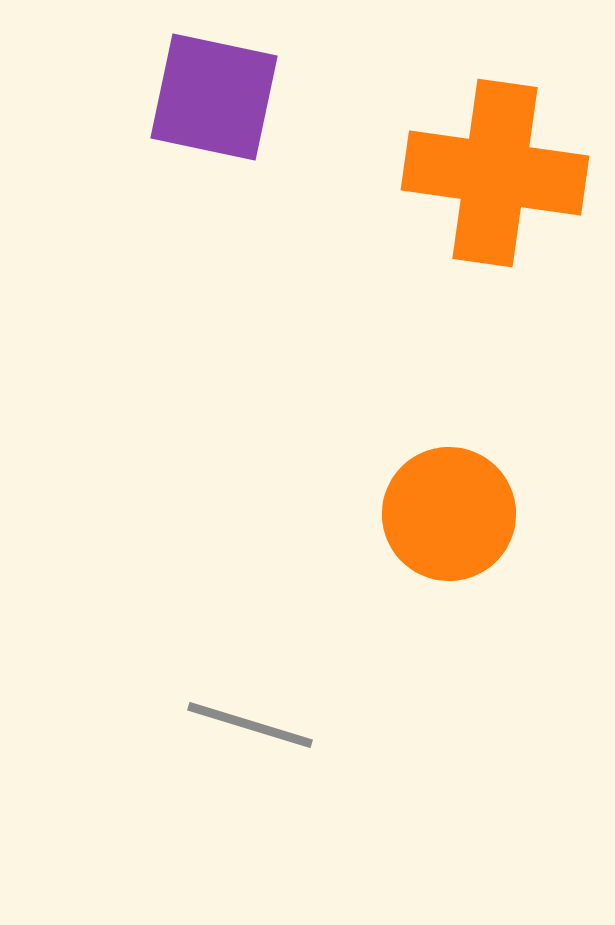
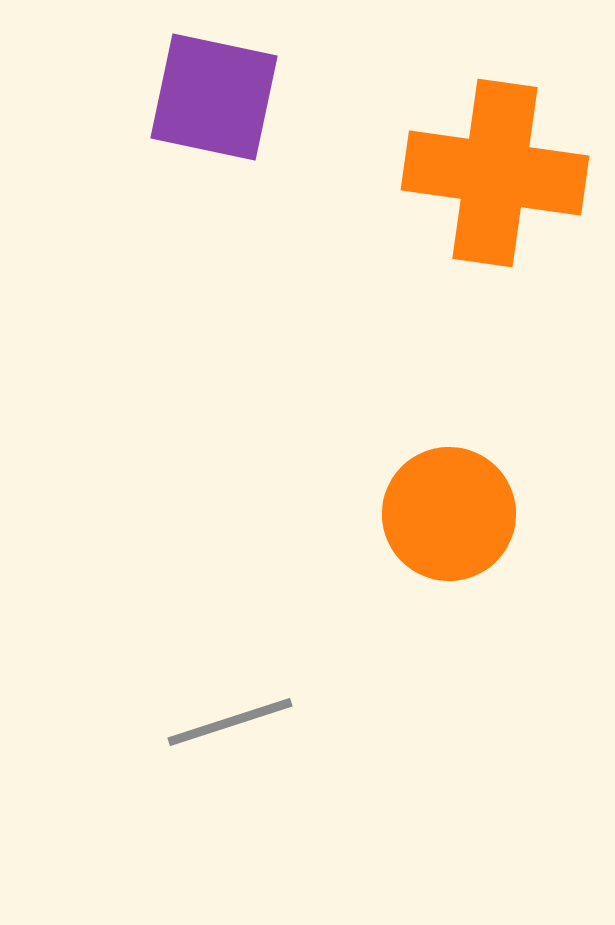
gray line: moved 20 px left, 3 px up; rotated 35 degrees counterclockwise
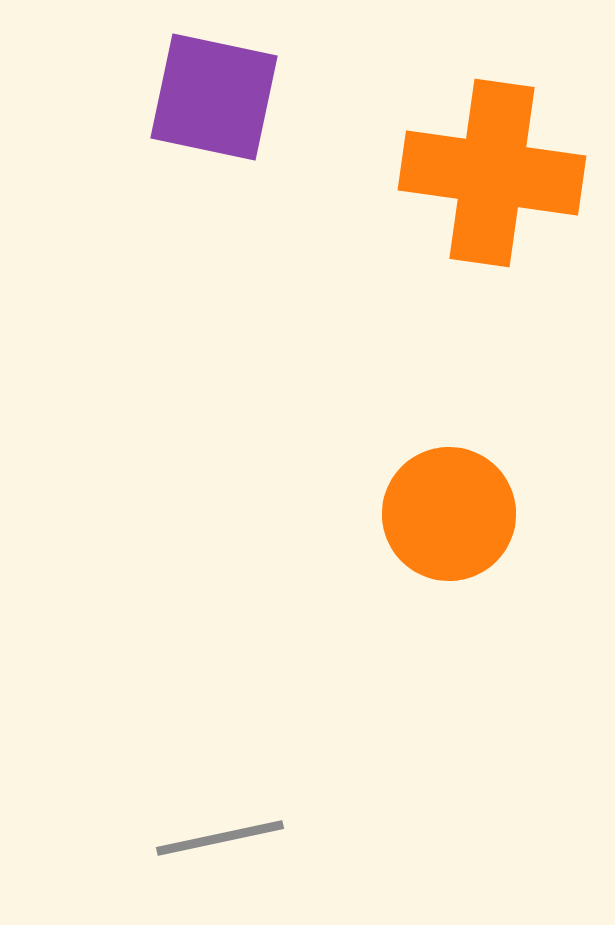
orange cross: moved 3 px left
gray line: moved 10 px left, 116 px down; rotated 6 degrees clockwise
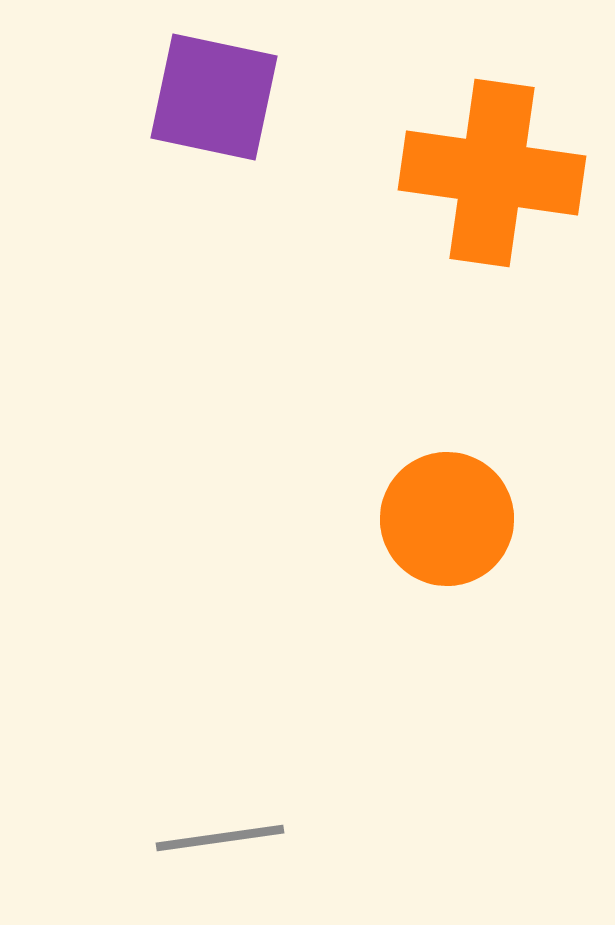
orange circle: moved 2 px left, 5 px down
gray line: rotated 4 degrees clockwise
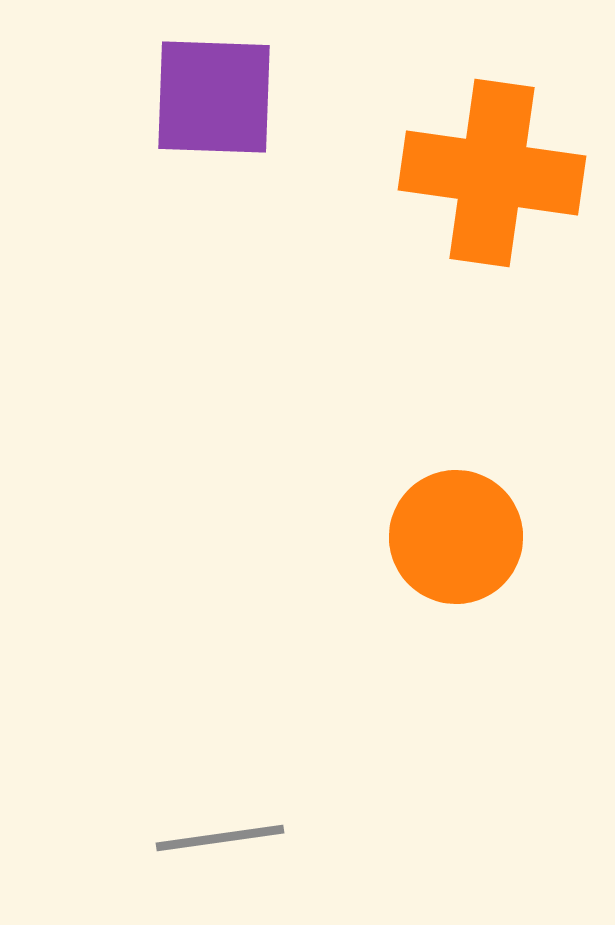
purple square: rotated 10 degrees counterclockwise
orange circle: moved 9 px right, 18 px down
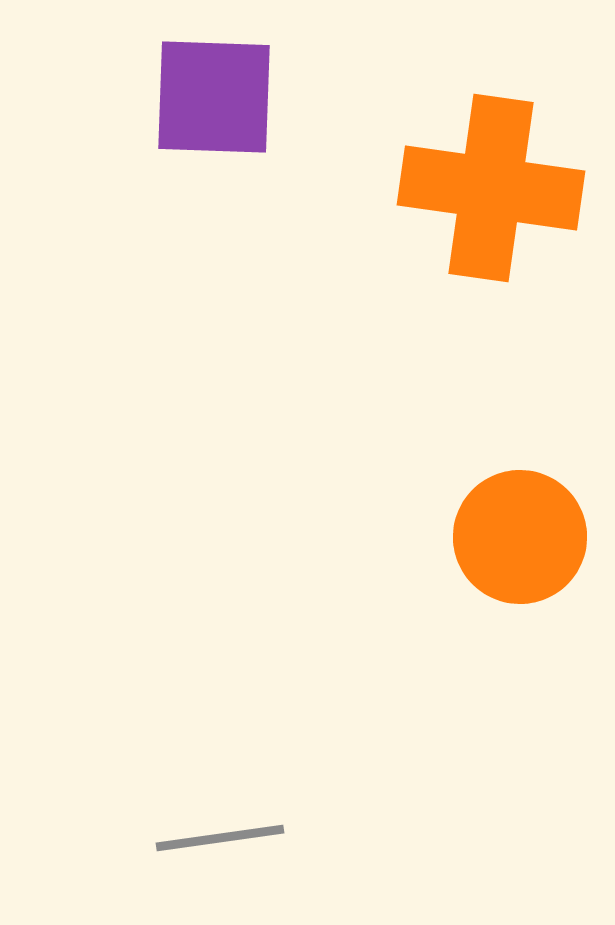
orange cross: moved 1 px left, 15 px down
orange circle: moved 64 px right
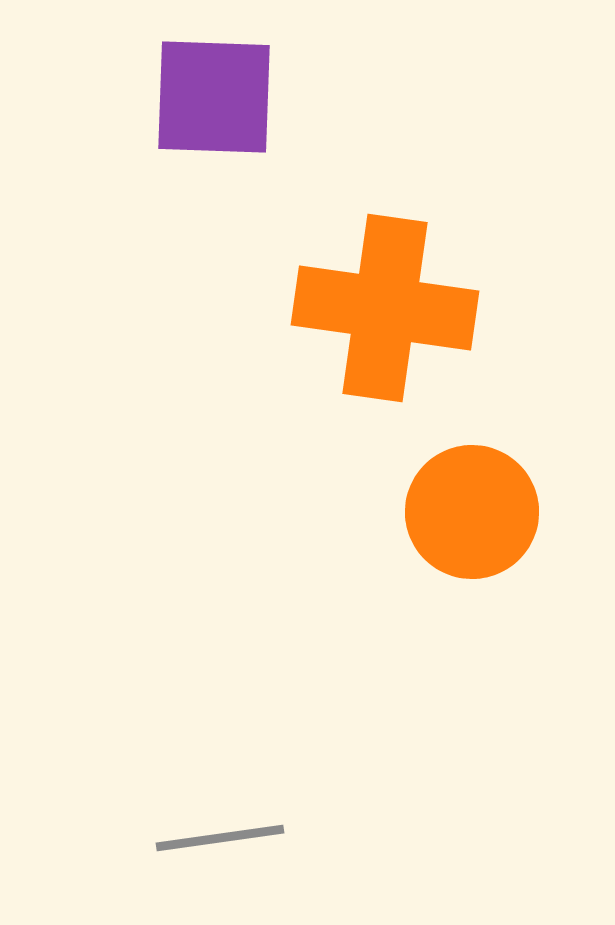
orange cross: moved 106 px left, 120 px down
orange circle: moved 48 px left, 25 px up
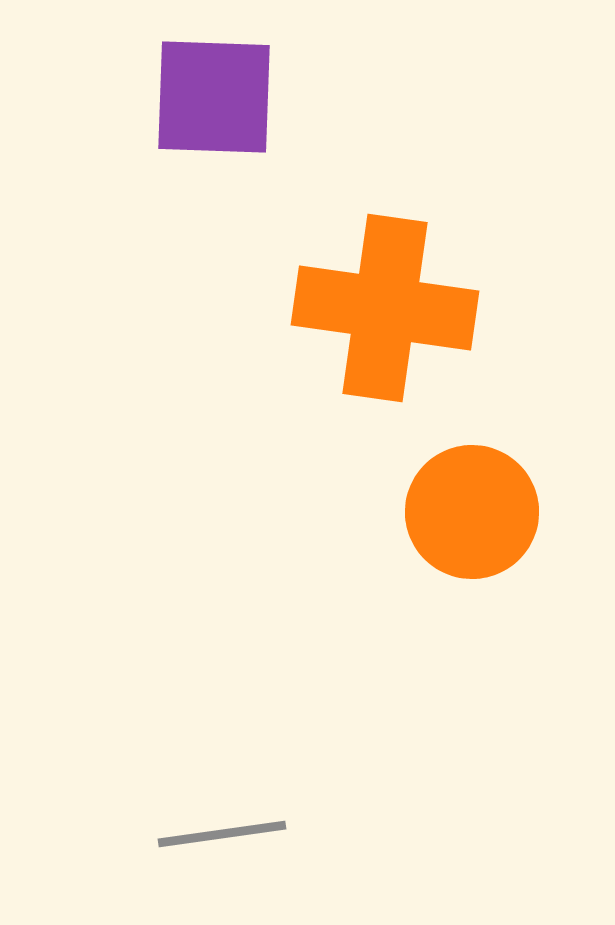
gray line: moved 2 px right, 4 px up
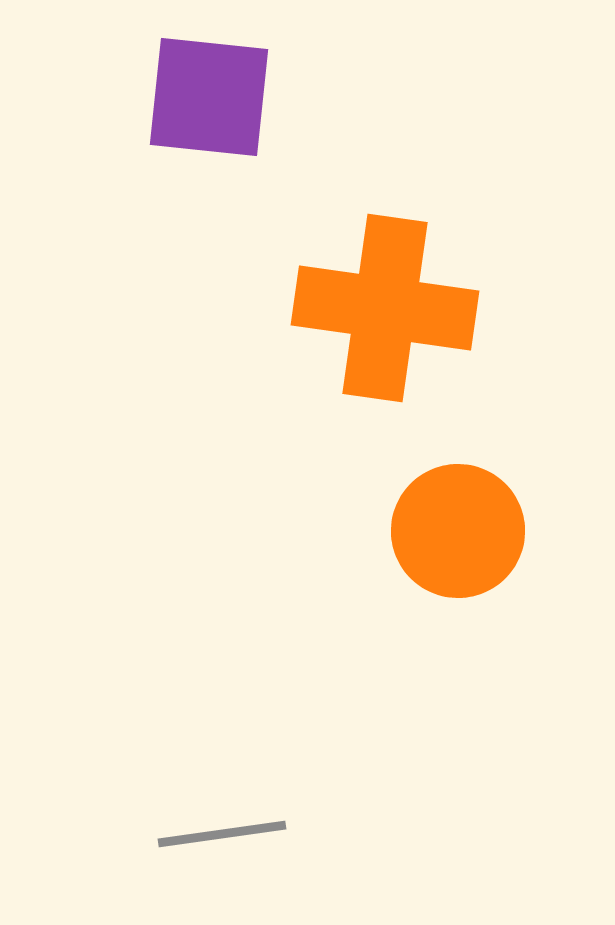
purple square: moved 5 px left; rotated 4 degrees clockwise
orange circle: moved 14 px left, 19 px down
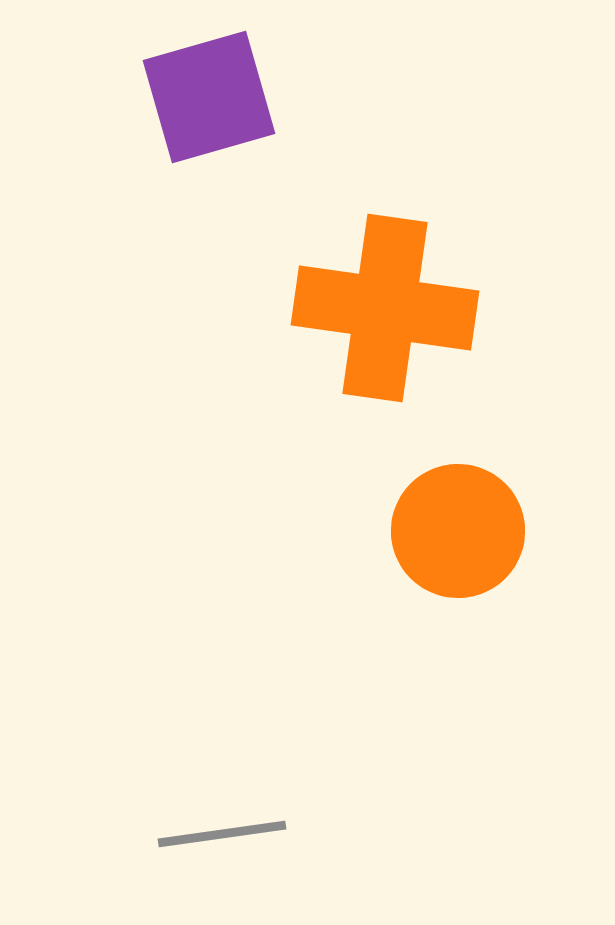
purple square: rotated 22 degrees counterclockwise
